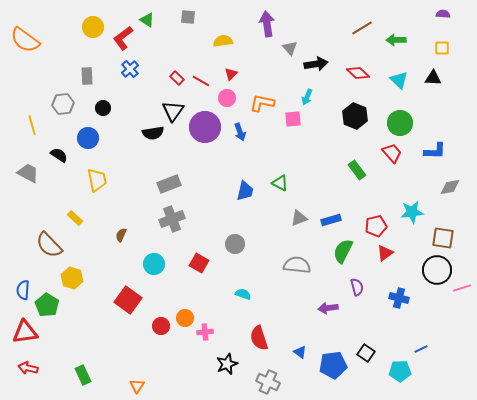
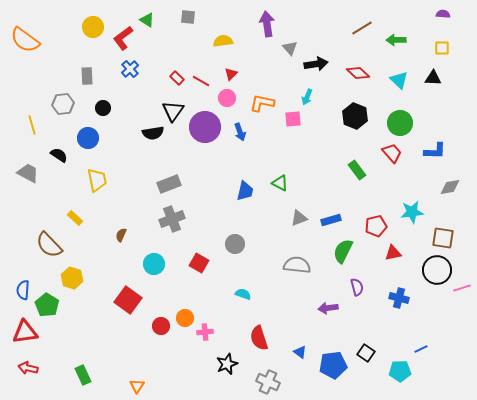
red triangle at (385, 253): moved 8 px right; rotated 24 degrees clockwise
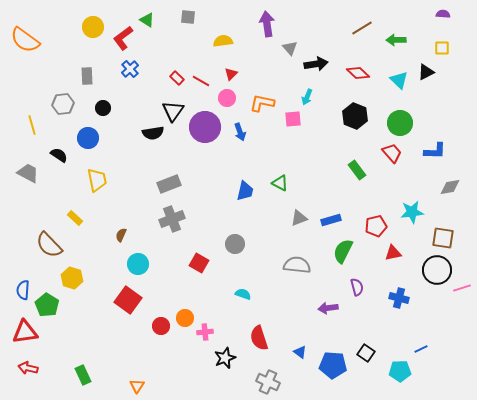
black triangle at (433, 78): moved 7 px left, 6 px up; rotated 30 degrees counterclockwise
cyan circle at (154, 264): moved 16 px left
black star at (227, 364): moved 2 px left, 6 px up
blue pentagon at (333, 365): rotated 12 degrees clockwise
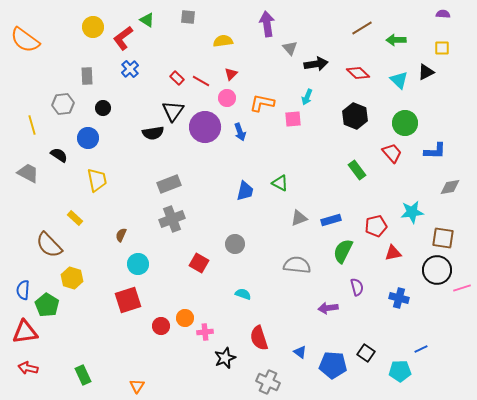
green circle at (400, 123): moved 5 px right
red square at (128, 300): rotated 36 degrees clockwise
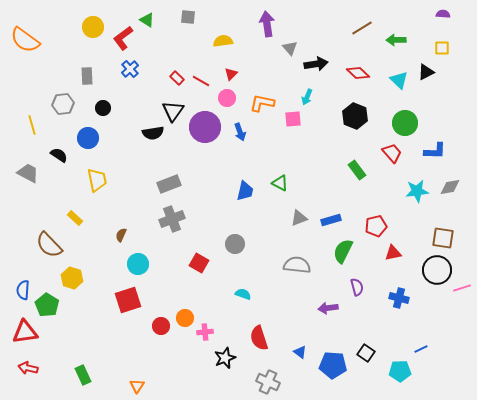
cyan star at (412, 212): moved 5 px right, 21 px up
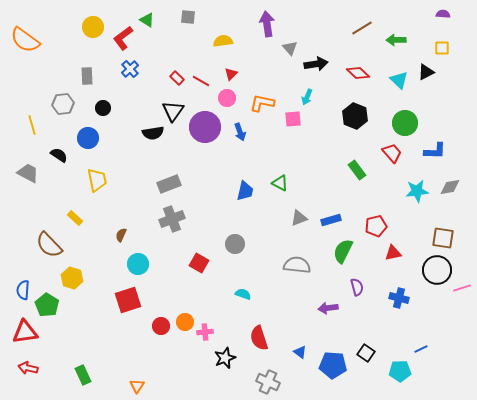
orange circle at (185, 318): moved 4 px down
